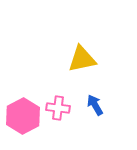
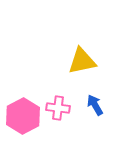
yellow triangle: moved 2 px down
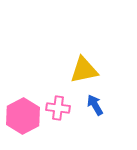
yellow triangle: moved 2 px right, 9 px down
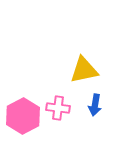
blue arrow: rotated 140 degrees counterclockwise
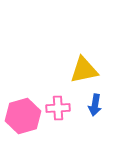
pink cross: rotated 10 degrees counterclockwise
pink hexagon: rotated 12 degrees clockwise
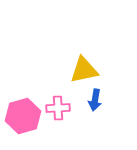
blue arrow: moved 5 px up
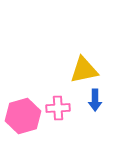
blue arrow: rotated 10 degrees counterclockwise
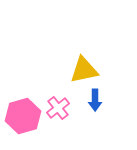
pink cross: rotated 35 degrees counterclockwise
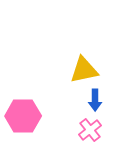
pink cross: moved 32 px right, 22 px down
pink hexagon: rotated 16 degrees clockwise
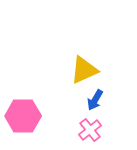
yellow triangle: rotated 12 degrees counterclockwise
blue arrow: rotated 30 degrees clockwise
